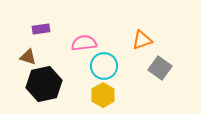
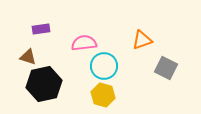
gray square: moved 6 px right; rotated 10 degrees counterclockwise
yellow hexagon: rotated 15 degrees counterclockwise
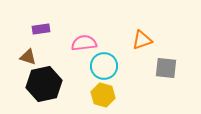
gray square: rotated 20 degrees counterclockwise
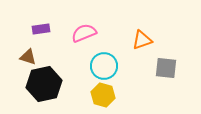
pink semicircle: moved 10 px up; rotated 15 degrees counterclockwise
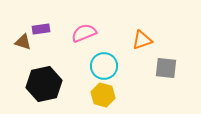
brown triangle: moved 5 px left, 15 px up
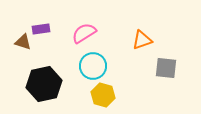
pink semicircle: rotated 10 degrees counterclockwise
cyan circle: moved 11 px left
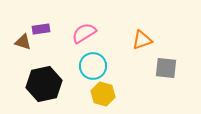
yellow hexagon: moved 1 px up
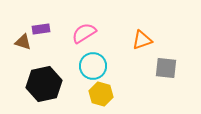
yellow hexagon: moved 2 px left
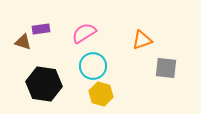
black hexagon: rotated 20 degrees clockwise
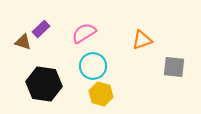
purple rectangle: rotated 36 degrees counterclockwise
gray square: moved 8 px right, 1 px up
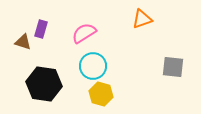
purple rectangle: rotated 30 degrees counterclockwise
orange triangle: moved 21 px up
gray square: moved 1 px left
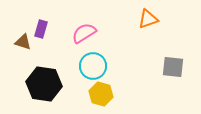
orange triangle: moved 6 px right
